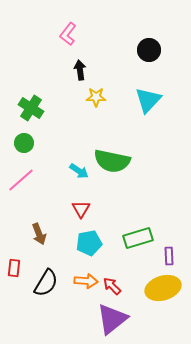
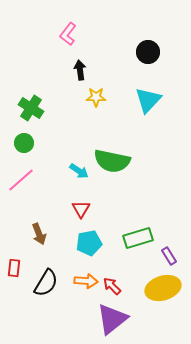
black circle: moved 1 px left, 2 px down
purple rectangle: rotated 30 degrees counterclockwise
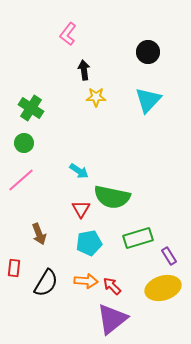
black arrow: moved 4 px right
green semicircle: moved 36 px down
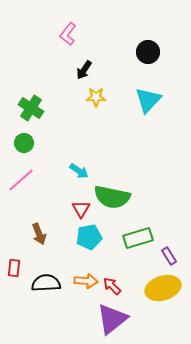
black arrow: rotated 138 degrees counterclockwise
cyan pentagon: moved 6 px up
black semicircle: rotated 124 degrees counterclockwise
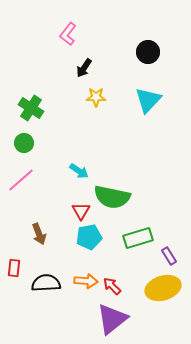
black arrow: moved 2 px up
red triangle: moved 2 px down
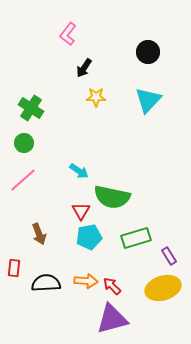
pink line: moved 2 px right
green rectangle: moved 2 px left
purple triangle: rotated 24 degrees clockwise
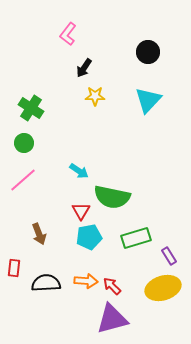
yellow star: moved 1 px left, 1 px up
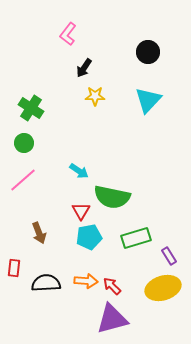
brown arrow: moved 1 px up
